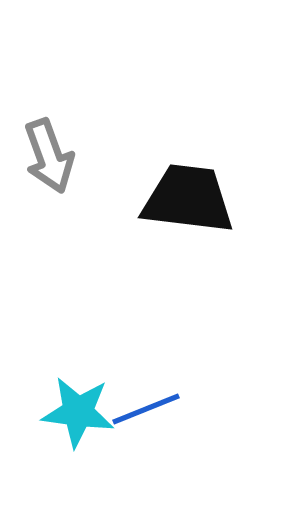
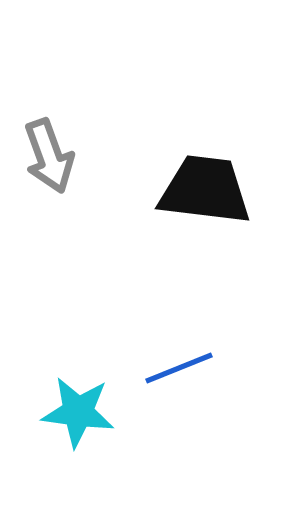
black trapezoid: moved 17 px right, 9 px up
blue line: moved 33 px right, 41 px up
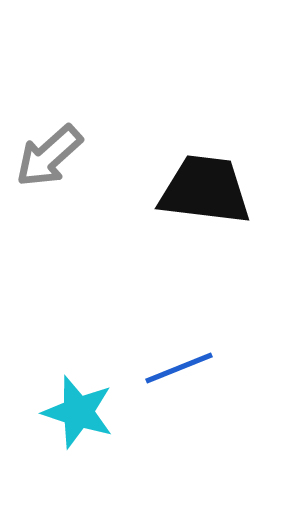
gray arrow: rotated 68 degrees clockwise
cyan star: rotated 10 degrees clockwise
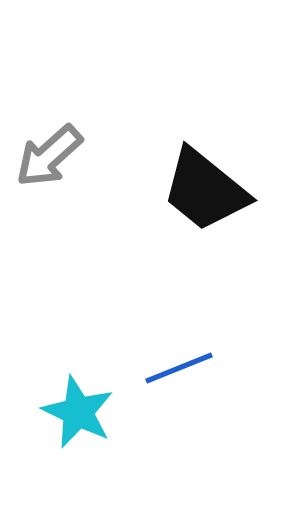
black trapezoid: rotated 148 degrees counterclockwise
cyan star: rotated 8 degrees clockwise
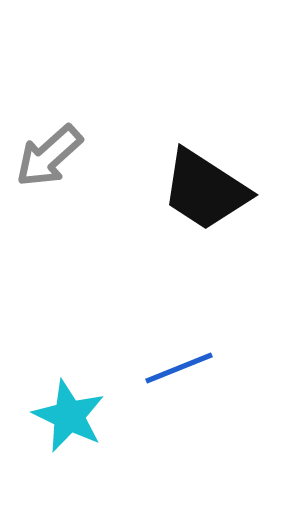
black trapezoid: rotated 6 degrees counterclockwise
cyan star: moved 9 px left, 4 px down
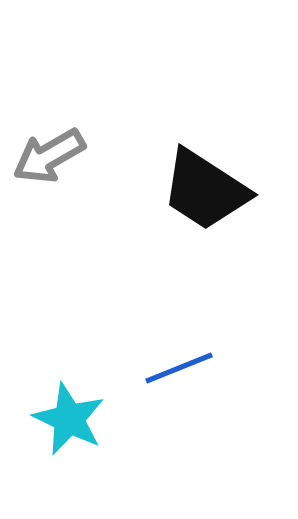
gray arrow: rotated 12 degrees clockwise
cyan star: moved 3 px down
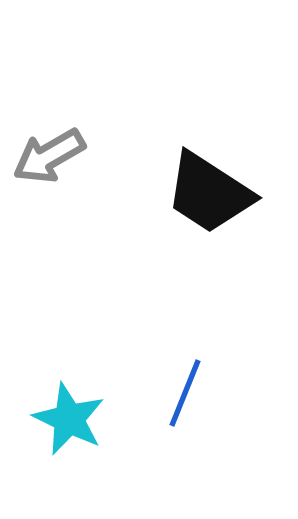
black trapezoid: moved 4 px right, 3 px down
blue line: moved 6 px right, 25 px down; rotated 46 degrees counterclockwise
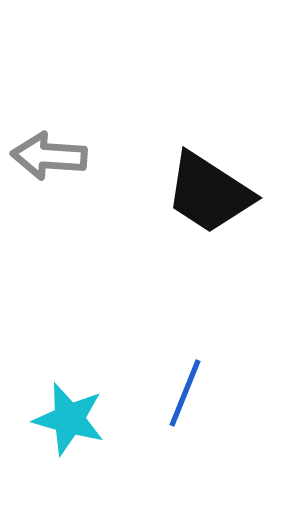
gray arrow: rotated 34 degrees clockwise
cyan star: rotated 10 degrees counterclockwise
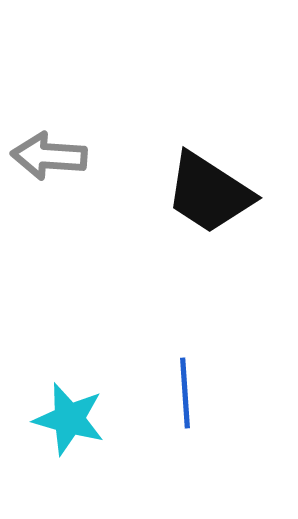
blue line: rotated 26 degrees counterclockwise
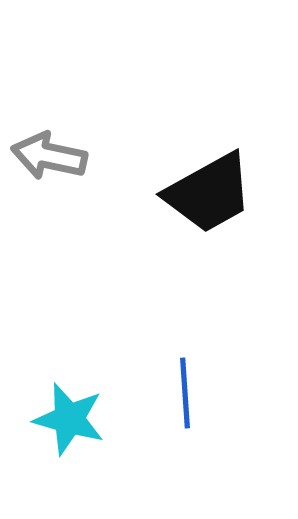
gray arrow: rotated 8 degrees clockwise
black trapezoid: rotated 62 degrees counterclockwise
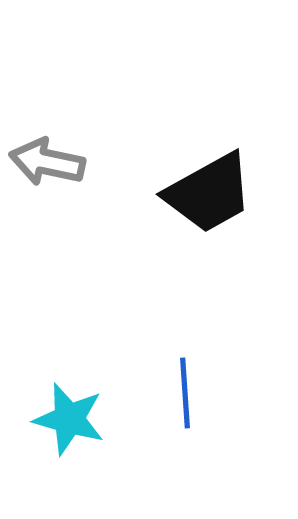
gray arrow: moved 2 px left, 6 px down
